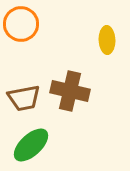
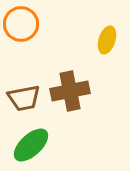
yellow ellipse: rotated 20 degrees clockwise
brown cross: rotated 24 degrees counterclockwise
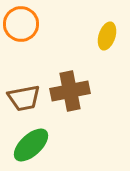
yellow ellipse: moved 4 px up
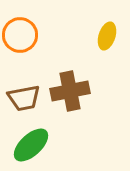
orange circle: moved 1 px left, 11 px down
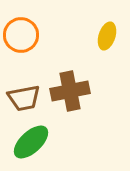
orange circle: moved 1 px right
green ellipse: moved 3 px up
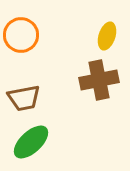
brown cross: moved 29 px right, 11 px up
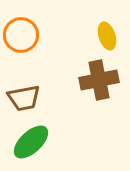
yellow ellipse: rotated 36 degrees counterclockwise
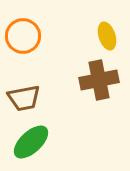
orange circle: moved 2 px right, 1 px down
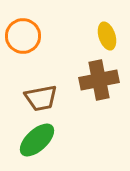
brown trapezoid: moved 17 px right
green ellipse: moved 6 px right, 2 px up
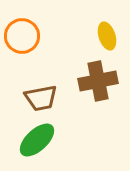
orange circle: moved 1 px left
brown cross: moved 1 px left, 1 px down
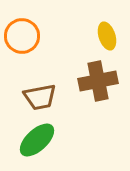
brown trapezoid: moved 1 px left, 1 px up
